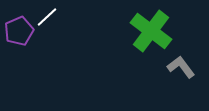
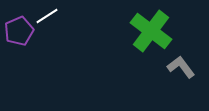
white line: moved 1 px up; rotated 10 degrees clockwise
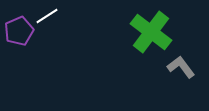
green cross: moved 1 px down
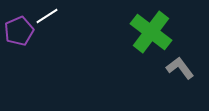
gray L-shape: moved 1 px left, 1 px down
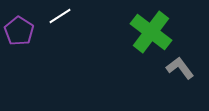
white line: moved 13 px right
purple pentagon: rotated 16 degrees counterclockwise
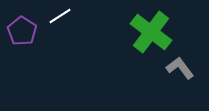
purple pentagon: moved 3 px right
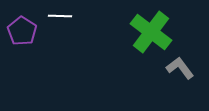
white line: rotated 35 degrees clockwise
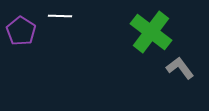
purple pentagon: moved 1 px left
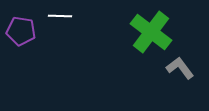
purple pentagon: rotated 24 degrees counterclockwise
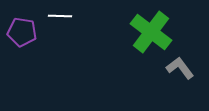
purple pentagon: moved 1 px right, 1 px down
